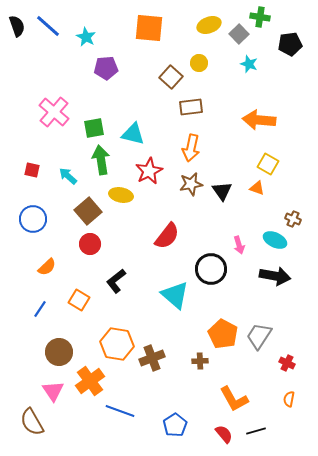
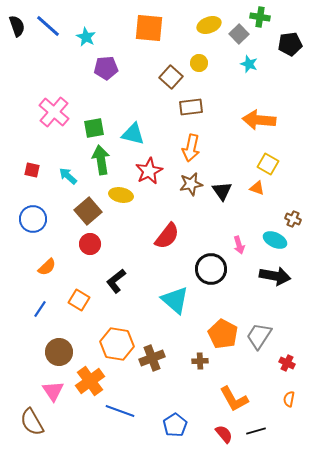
cyan triangle at (175, 295): moved 5 px down
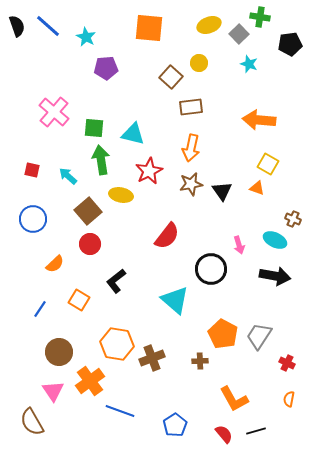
green square at (94, 128): rotated 15 degrees clockwise
orange semicircle at (47, 267): moved 8 px right, 3 px up
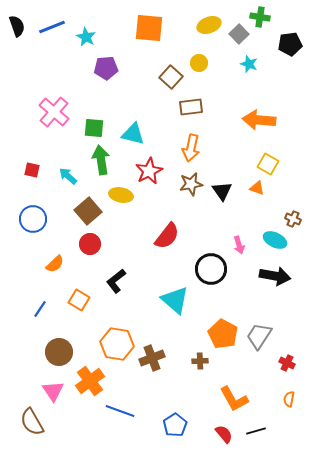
blue line at (48, 26): moved 4 px right, 1 px down; rotated 64 degrees counterclockwise
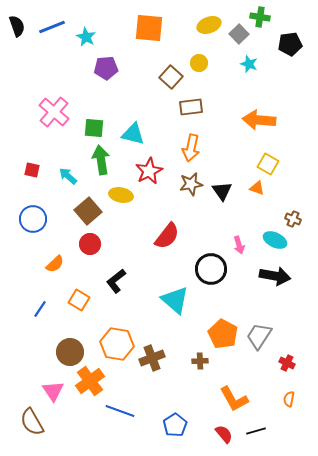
brown circle at (59, 352): moved 11 px right
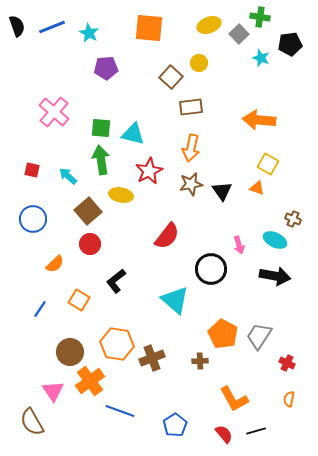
cyan star at (86, 37): moved 3 px right, 4 px up
cyan star at (249, 64): moved 12 px right, 6 px up
green square at (94, 128): moved 7 px right
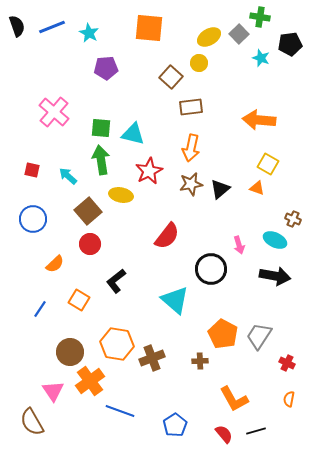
yellow ellipse at (209, 25): moved 12 px down; rotated 10 degrees counterclockwise
black triangle at (222, 191): moved 2 px left, 2 px up; rotated 25 degrees clockwise
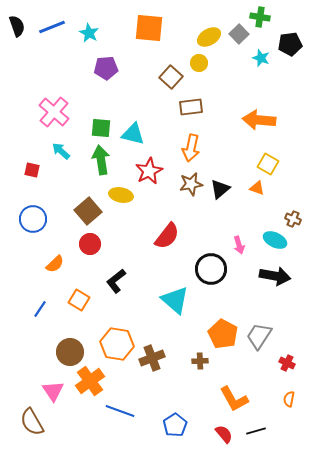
cyan arrow at (68, 176): moved 7 px left, 25 px up
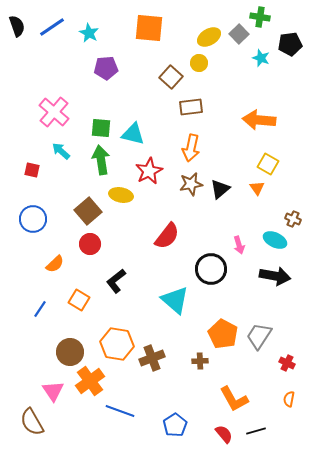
blue line at (52, 27): rotated 12 degrees counterclockwise
orange triangle at (257, 188): rotated 35 degrees clockwise
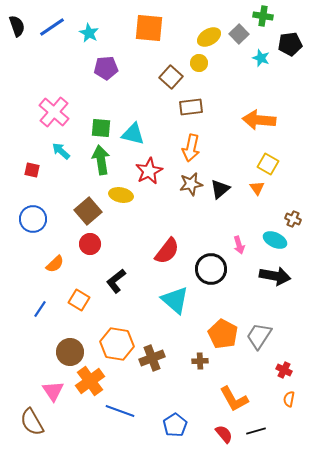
green cross at (260, 17): moved 3 px right, 1 px up
red semicircle at (167, 236): moved 15 px down
red cross at (287, 363): moved 3 px left, 7 px down
